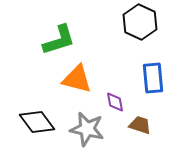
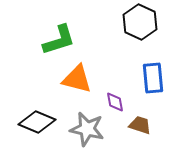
black diamond: rotated 30 degrees counterclockwise
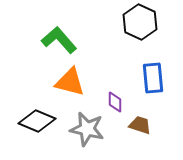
green L-shape: rotated 114 degrees counterclockwise
orange triangle: moved 7 px left, 3 px down
purple diamond: rotated 10 degrees clockwise
black diamond: moved 1 px up
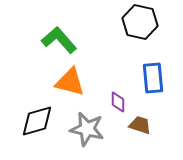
black hexagon: rotated 12 degrees counterclockwise
purple diamond: moved 3 px right
black diamond: rotated 39 degrees counterclockwise
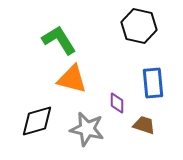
black hexagon: moved 1 px left, 4 px down
green L-shape: rotated 9 degrees clockwise
blue rectangle: moved 5 px down
orange triangle: moved 2 px right, 3 px up
purple diamond: moved 1 px left, 1 px down
brown trapezoid: moved 4 px right
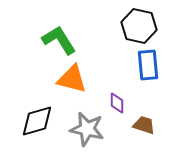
blue rectangle: moved 5 px left, 18 px up
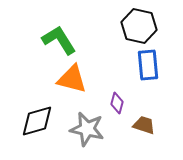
purple diamond: rotated 15 degrees clockwise
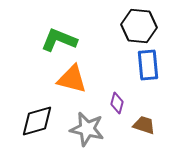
black hexagon: rotated 8 degrees counterclockwise
green L-shape: rotated 36 degrees counterclockwise
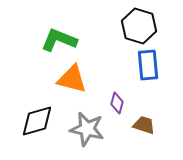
black hexagon: rotated 12 degrees clockwise
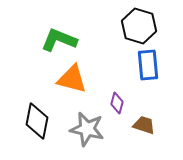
black diamond: rotated 63 degrees counterclockwise
